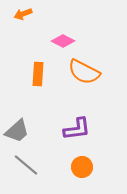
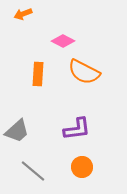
gray line: moved 7 px right, 6 px down
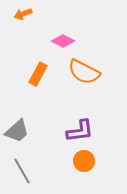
orange rectangle: rotated 25 degrees clockwise
purple L-shape: moved 3 px right, 2 px down
orange circle: moved 2 px right, 6 px up
gray line: moved 11 px left; rotated 20 degrees clockwise
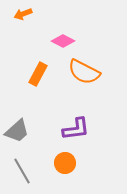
purple L-shape: moved 4 px left, 2 px up
orange circle: moved 19 px left, 2 px down
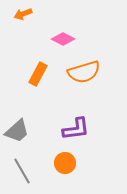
pink diamond: moved 2 px up
orange semicircle: rotated 44 degrees counterclockwise
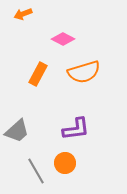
gray line: moved 14 px right
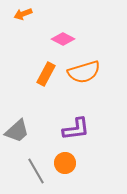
orange rectangle: moved 8 px right
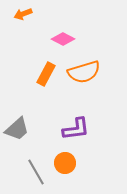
gray trapezoid: moved 2 px up
gray line: moved 1 px down
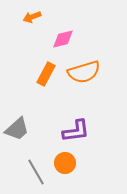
orange arrow: moved 9 px right, 3 px down
pink diamond: rotated 40 degrees counterclockwise
purple L-shape: moved 2 px down
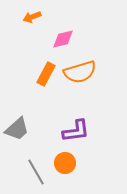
orange semicircle: moved 4 px left
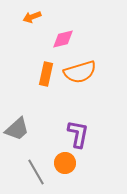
orange rectangle: rotated 15 degrees counterclockwise
purple L-shape: moved 2 px right, 3 px down; rotated 72 degrees counterclockwise
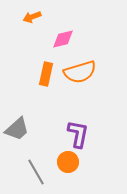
orange circle: moved 3 px right, 1 px up
